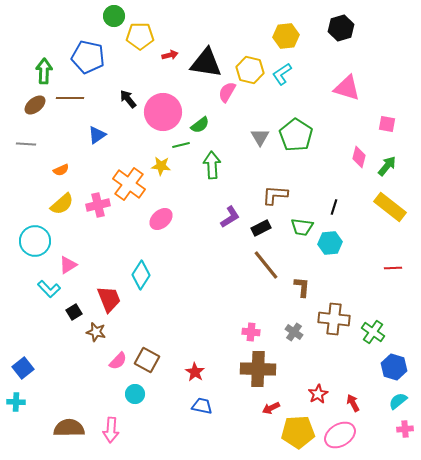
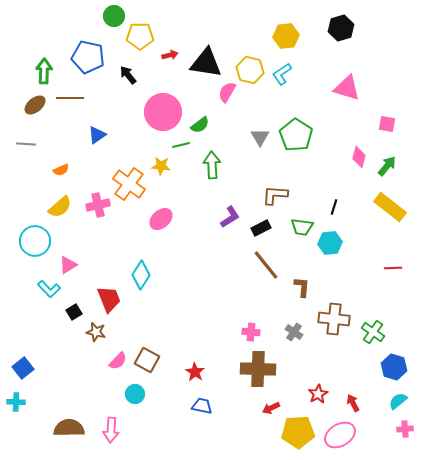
black arrow at (128, 99): moved 24 px up
yellow semicircle at (62, 204): moved 2 px left, 3 px down
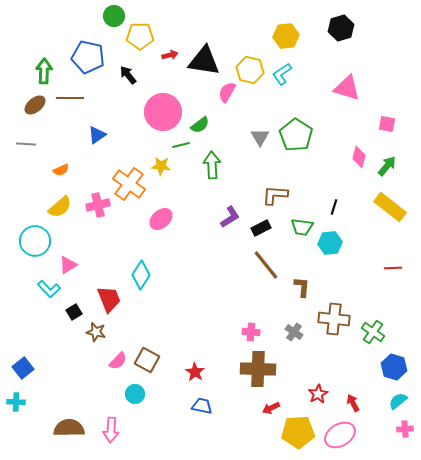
black triangle at (206, 63): moved 2 px left, 2 px up
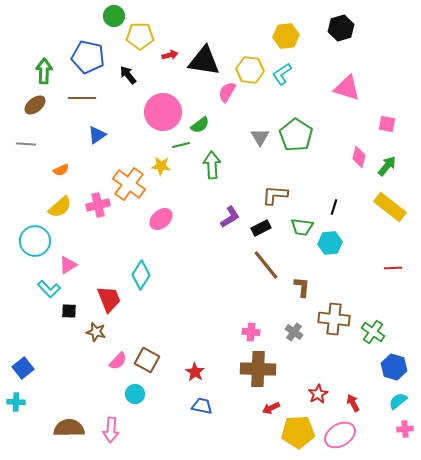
yellow hexagon at (250, 70): rotated 8 degrees counterclockwise
brown line at (70, 98): moved 12 px right
black square at (74, 312): moved 5 px left, 1 px up; rotated 35 degrees clockwise
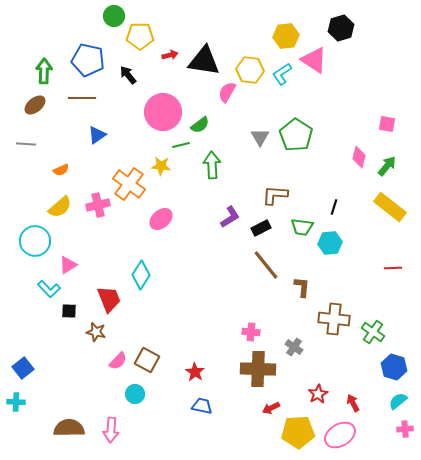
blue pentagon at (88, 57): moved 3 px down
pink triangle at (347, 88): moved 33 px left, 28 px up; rotated 16 degrees clockwise
gray cross at (294, 332): moved 15 px down
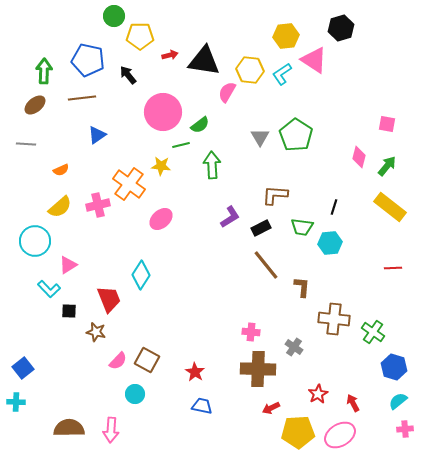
brown line at (82, 98): rotated 8 degrees counterclockwise
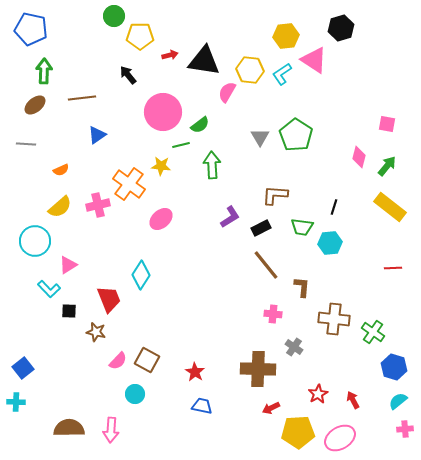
blue pentagon at (88, 60): moved 57 px left, 31 px up
pink cross at (251, 332): moved 22 px right, 18 px up
red arrow at (353, 403): moved 3 px up
pink ellipse at (340, 435): moved 3 px down
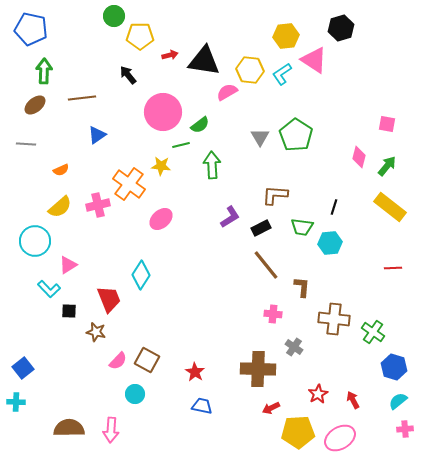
pink semicircle at (227, 92): rotated 30 degrees clockwise
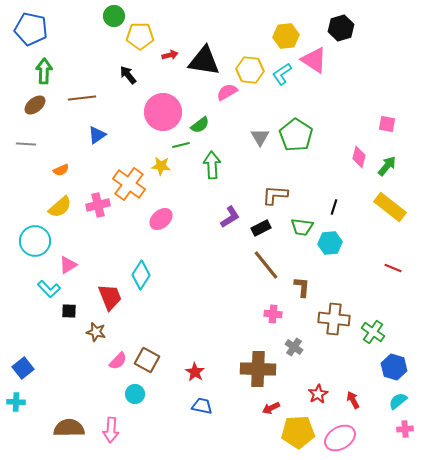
red line at (393, 268): rotated 24 degrees clockwise
red trapezoid at (109, 299): moved 1 px right, 2 px up
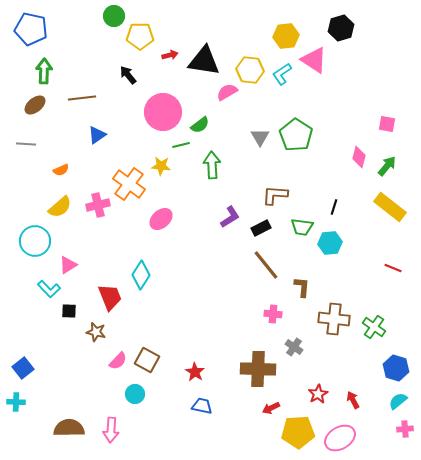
green cross at (373, 332): moved 1 px right, 5 px up
blue hexagon at (394, 367): moved 2 px right, 1 px down
